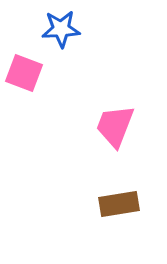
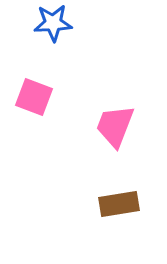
blue star: moved 8 px left, 6 px up
pink square: moved 10 px right, 24 px down
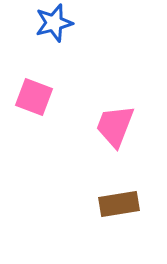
blue star: moved 1 px right; rotated 12 degrees counterclockwise
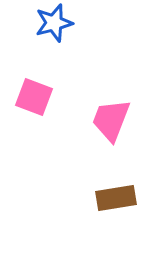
pink trapezoid: moved 4 px left, 6 px up
brown rectangle: moved 3 px left, 6 px up
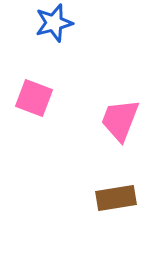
pink square: moved 1 px down
pink trapezoid: moved 9 px right
